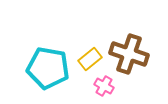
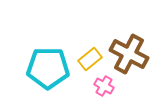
brown cross: rotated 9 degrees clockwise
cyan pentagon: rotated 9 degrees counterclockwise
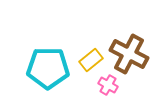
yellow rectangle: moved 1 px right, 1 px down
pink cross: moved 4 px right, 1 px up
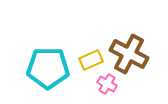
yellow rectangle: rotated 15 degrees clockwise
pink cross: moved 1 px left, 1 px up
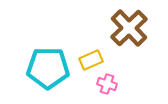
brown cross: moved 26 px up; rotated 18 degrees clockwise
pink cross: rotated 12 degrees counterclockwise
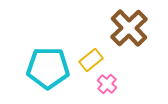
yellow rectangle: rotated 15 degrees counterclockwise
pink cross: rotated 24 degrees clockwise
